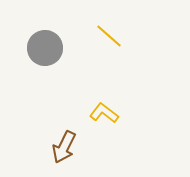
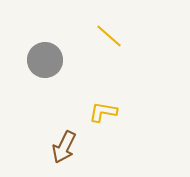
gray circle: moved 12 px down
yellow L-shape: moved 1 px left, 1 px up; rotated 28 degrees counterclockwise
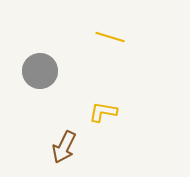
yellow line: moved 1 px right, 1 px down; rotated 24 degrees counterclockwise
gray circle: moved 5 px left, 11 px down
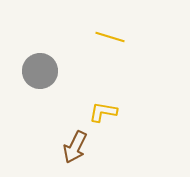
brown arrow: moved 11 px right
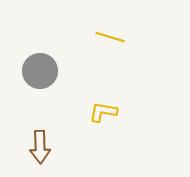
brown arrow: moved 35 px left; rotated 28 degrees counterclockwise
